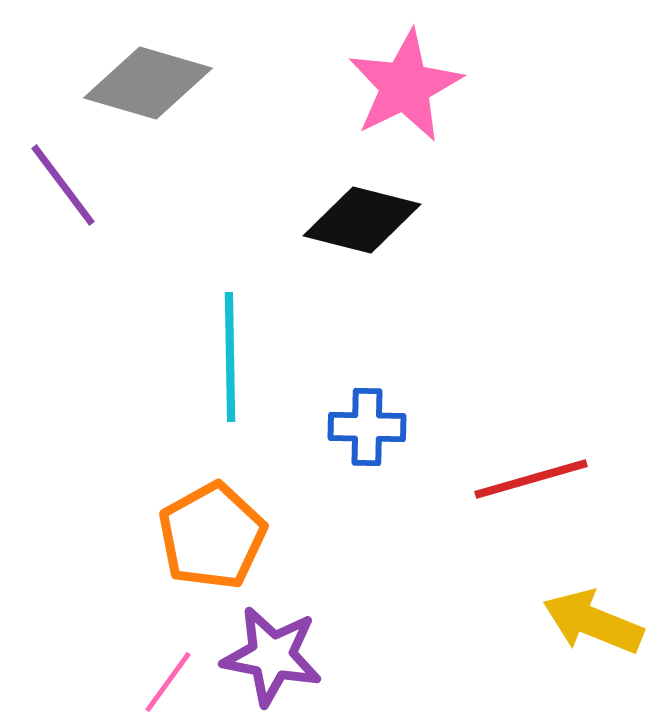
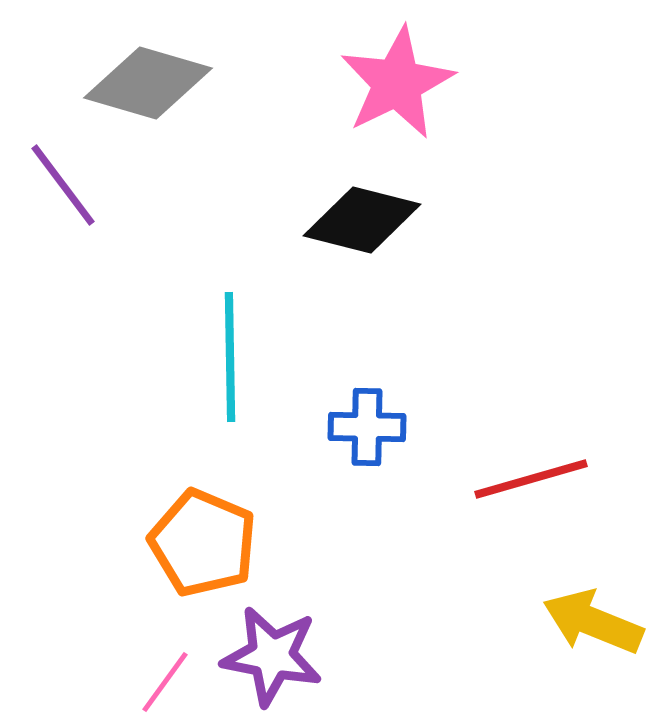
pink star: moved 8 px left, 3 px up
orange pentagon: moved 9 px left, 7 px down; rotated 20 degrees counterclockwise
pink line: moved 3 px left
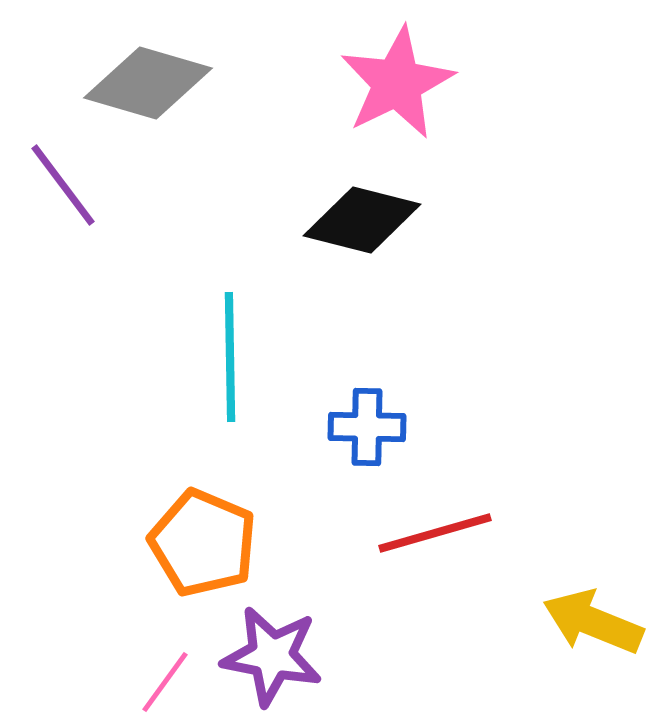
red line: moved 96 px left, 54 px down
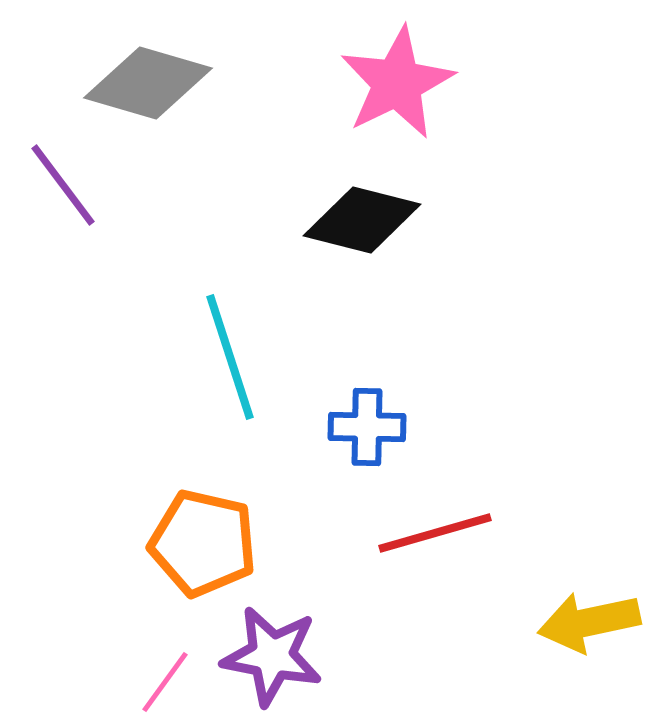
cyan line: rotated 17 degrees counterclockwise
orange pentagon: rotated 10 degrees counterclockwise
yellow arrow: moved 4 px left; rotated 34 degrees counterclockwise
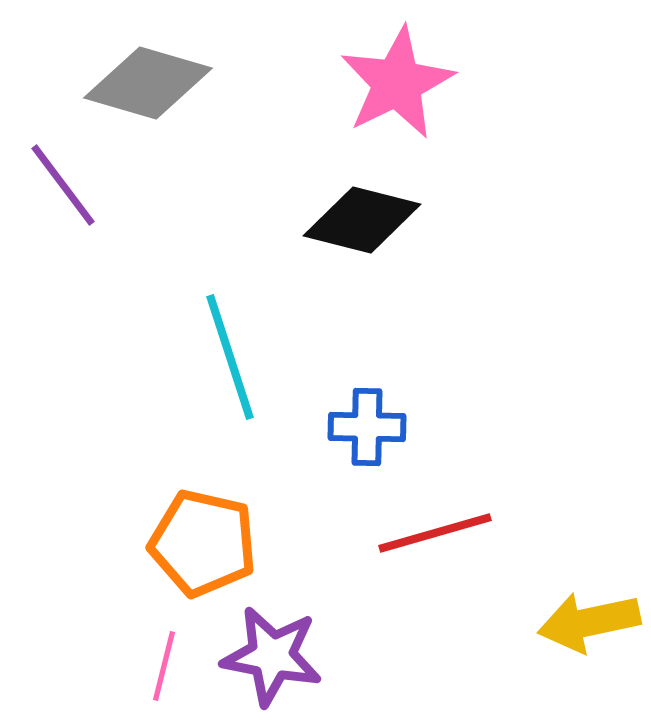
pink line: moved 1 px left, 16 px up; rotated 22 degrees counterclockwise
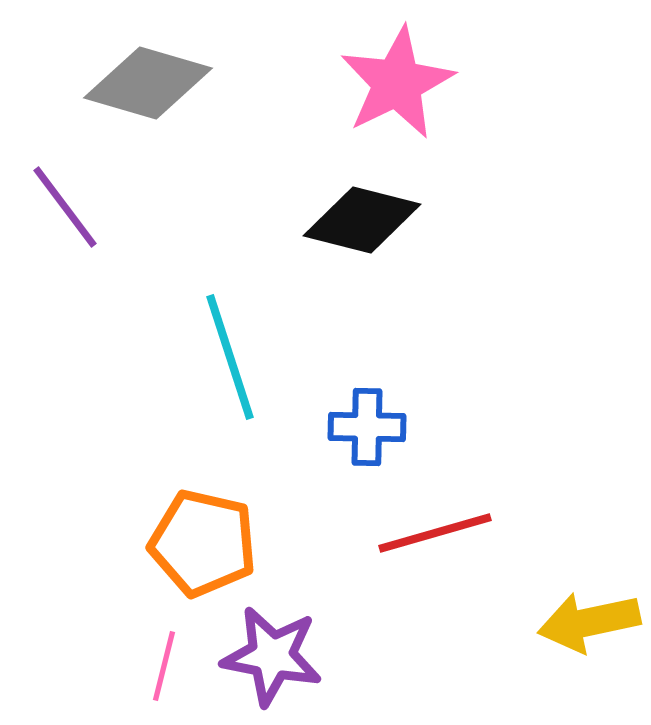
purple line: moved 2 px right, 22 px down
